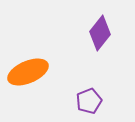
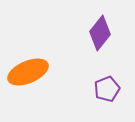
purple pentagon: moved 18 px right, 12 px up
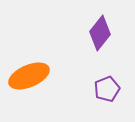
orange ellipse: moved 1 px right, 4 px down
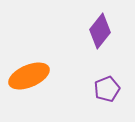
purple diamond: moved 2 px up
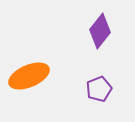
purple pentagon: moved 8 px left
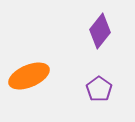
purple pentagon: rotated 15 degrees counterclockwise
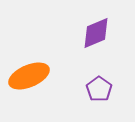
purple diamond: moved 4 px left, 2 px down; rotated 28 degrees clockwise
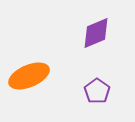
purple pentagon: moved 2 px left, 2 px down
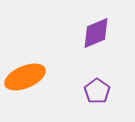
orange ellipse: moved 4 px left, 1 px down
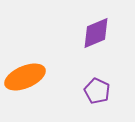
purple pentagon: rotated 10 degrees counterclockwise
